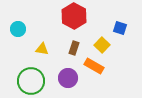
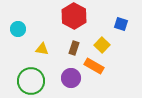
blue square: moved 1 px right, 4 px up
purple circle: moved 3 px right
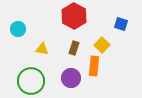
orange rectangle: rotated 66 degrees clockwise
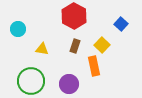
blue square: rotated 24 degrees clockwise
brown rectangle: moved 1 px right, 2 px up
orange rectangle: rotated 18 degrees counterclockwise
purple circle: moved 2 px left, 6 px down
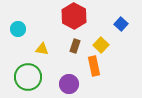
yellow square: moved 1 px left
green circle: moved 3 px left, 4 px up
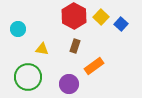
yellow square: moved 28 px up
orange rectangle: rotated 66 degrees clockwise
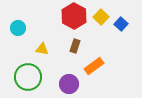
cyan circle: moved 1 px up
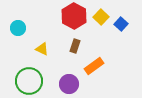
yellow triangle: rotated 16 degrees clockwise
green circle: moved 1 px right, 4 px down
